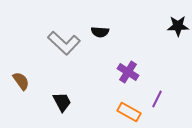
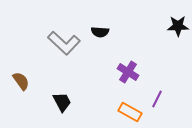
orange rectangle: moved 1 px right
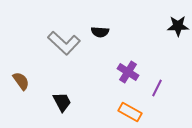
purple line: moved 11 px up
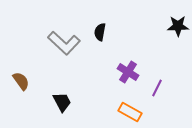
black semicircle: rotated 96 degrees clockwise
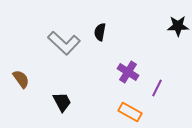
brown semicircle: moved 2 px up
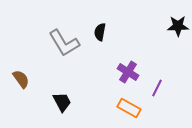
gray L-shape: rotated 16 degrees clockwise
orange rectangle: moved 1 px left, 4 px up
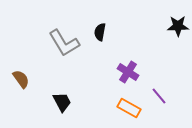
purple line: moved 2 px right, 8 px down; rotated 66 degrees counterclockwise
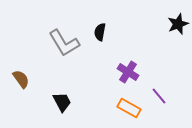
black star: moved 2 px up; rotated 20 degrees counterclockwise
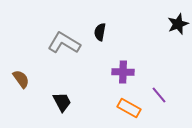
gray L-shape: rotated 152 degrees clockwise
purple cross: moved 5 px left; rotated 30 degrees counterclockwise
purple line: moved 1 px up
